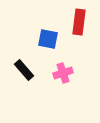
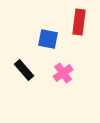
pink cross: rotated 18 degrees counterclockwise
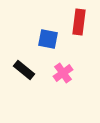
black rectangle: rotated 10 degrees counterclockwise
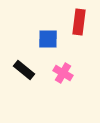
blue square: rotated 10 degrees counterclockwise
pink cross: rotated 24 degrees counterclockwise
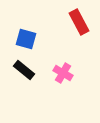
red rectangle: rotated 35 degrees counterclockwise
blue square: moved 22 px left; rotated 15 degrees clockwise
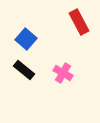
blue square: rotated 25 degrees clockwise
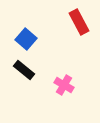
pink cross: moved 1 px right, 12 px down
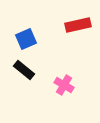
red rectangle: moved 1 px left, 3 px down; rotated 75 degrees counterclockwise
blue square: rotated 25 degrees clockwise
